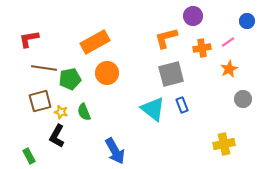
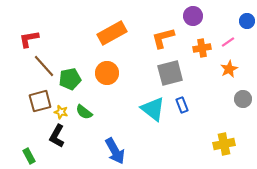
orange L-shape: moved 3 px left
orange rectangle: moved 17 px right, 9 px up
brown line: moved 2 px up; rotated 40 degrees clockwise
gray square: moved 1 px left, 1 px up
green semicircle: rotated 30 degrees counterclockwise
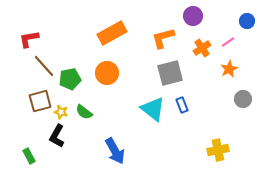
orange cross: rotated 24 degrees counterclockwise
yellow cross: moved 6 px left, 6 px down
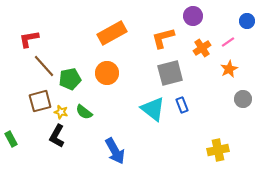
green rectangle: moved 18 px left, 17 px up
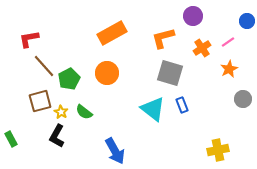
gray square: rotated 32 degrees clockwise
green pentagon: moved 1 px left; rotated 15 degrees counterclockwise
yellow star: rotated 16 degrees clockwise
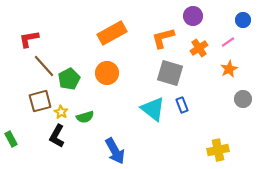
blue circle: moved 4 px left, 1 px up
orange cross: moved 3 px left
green semicircle: moved 1 px right, 5 px down; rotated 54 degrees counterclockwise
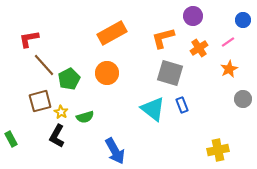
brown line: moved 1 px up
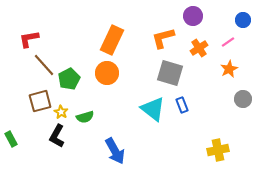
orange rectangle: moved 7 px down; rotated 36 degrees counterclockwise
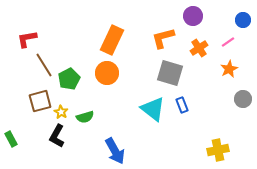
red L-shape: moved 2 px left
brown line: rotated 10 degrees clockwise
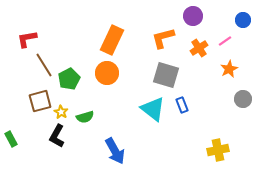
pink line: moved 3 px left, 1 px up
gray square: moved 4 px left, 2 px down
